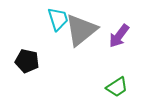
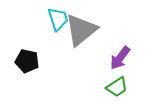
purple arrow: moved 1 px right, 22 px down
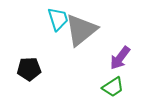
black pentagon: moved 2 px right, 8 px down; rotated 15 degrees counterclockwise
green trapezoid: moved 4 px left
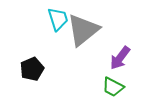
gray triangle: moved 2 px right
black pentagon: moved 3 px right; rotated 20 degrees counterclockwise
green trapezoid: rotated 60 degrees clockwise
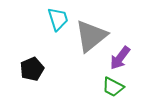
gray triangle: moved 8 px right, 6 px down
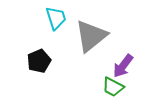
cyan trapezoid: moved 2 px left, 1 px up
purple arrow: moved 3 px right, 8 px down
black pentagon: moved 7 px right, 8 px up
